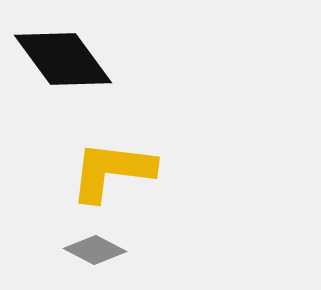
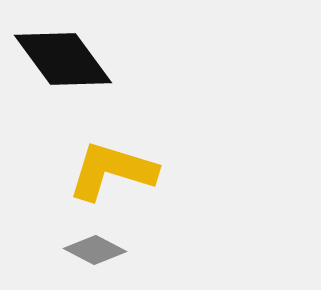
yellow L-shape: rotated 10 degrees clockwise
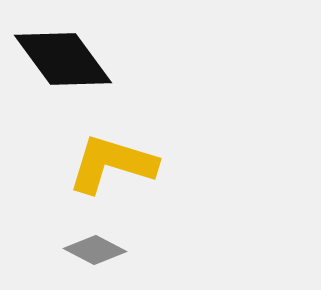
yellow L-shape: moved 7 px up
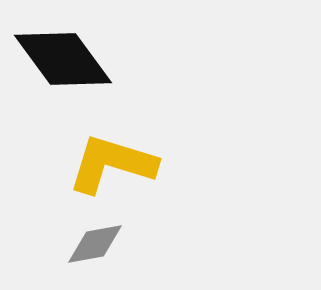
gray diamond: moved 6 px up; rotated 38 degrees counterclockwise
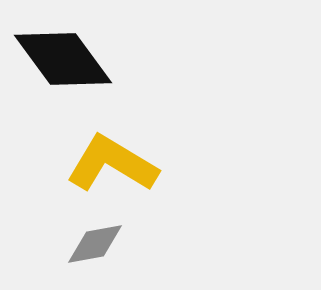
yellow L-shape: rotated 14 degrees clockwise
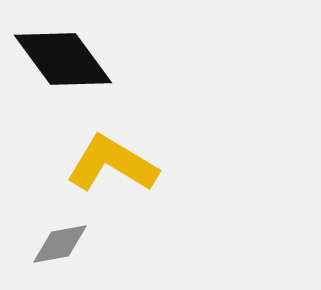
gray diamond: moved 35 px left
